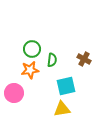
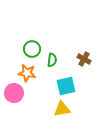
orange star: moved 3 px left, 3 px down; rotated 18 degrees clockwise
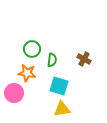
cyan square: moved 7 px left; rotated 30 degrees clockwise
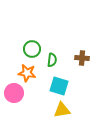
brown cross: moved 2 px left, 1 px up; rotated 24 degrees counterclockwise
yellow triangle: moved 1 px down
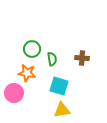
green semicircle: moved 1 px up; rotated 16 degrees counterclockwise
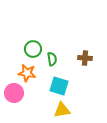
green circle: moved 1 px right
brown cross: moved 3 px right
